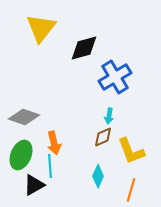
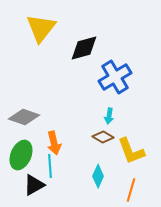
brown diamond: rotated 55 degrees clockwise
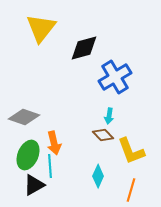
brown diamond: moved 2 px up; rotated 15 degrees clockwise
green ellipse: moved 7 px right
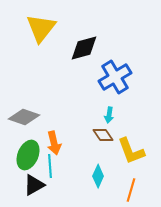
cyan arrow: moved 1 px up
brown diamond: rotated 10 degrees clockwise
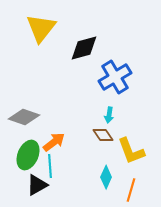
orange arrow: moved 1 px up; rotated 115 degrees counterclockwise
cyan diamond: moved 8 px right, 1 px down
black triangle: moved 3 px right
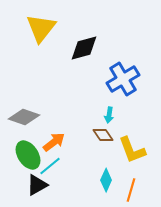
blue cross: moved 8 px right, 2 px down
yellow L-shape: moved 1 px right, 1 px up
green ellipse: rotated 56 degrees counterclockwise
cyan line: rotated 55 degrees clockwise
cyan diamond: moved 3 px down
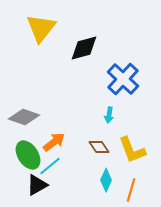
blue cross: rotated 16 degrees counterclockwise
brown diamond: moved 4 px left, 12 px down
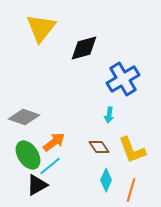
blue cross: rotated 16 degrees clockwise
